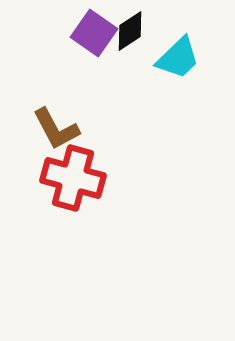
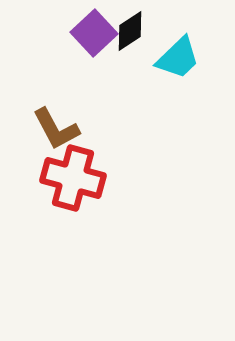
purple square: rotated 12 degrees clockwise
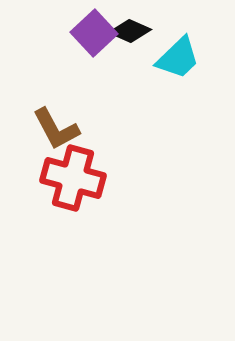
black diamond: rotated 57 degrees clockwise
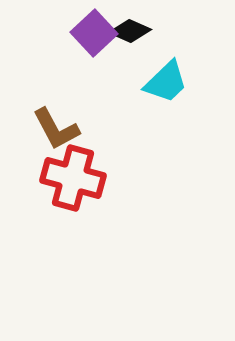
cyan trapezoid: moved 12 px left, 24 px down
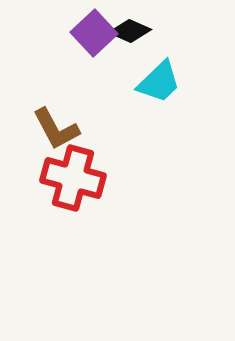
cyan trapezoid: moved 7 px left
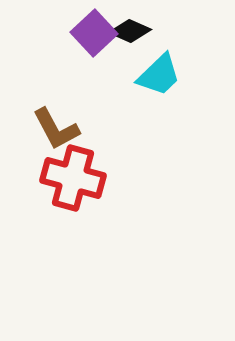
cyan trapezoid: moved 7 px up
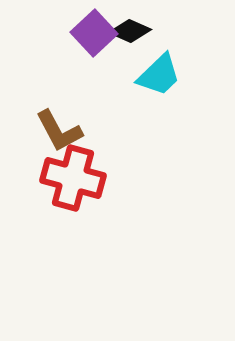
brown L-shape: moved 3 px right, 2 px down
